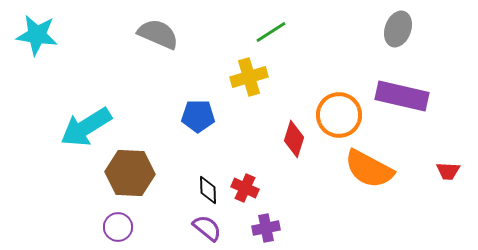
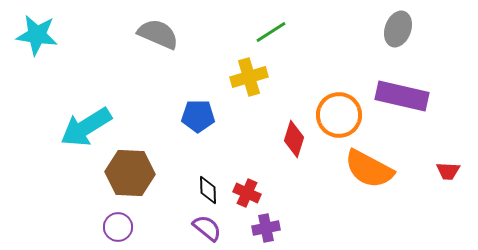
red cross: moved 2 px right, 5 px down
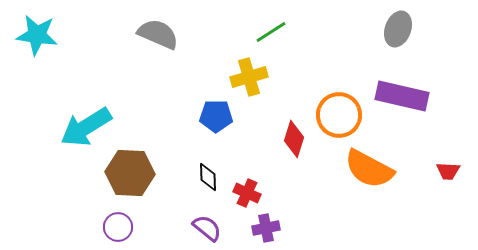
blue pentagon: moved 18 px right
black diamond: moved 13 px up
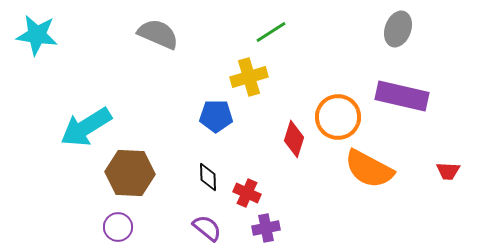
orange circle: moved 1 px left, 2 px down
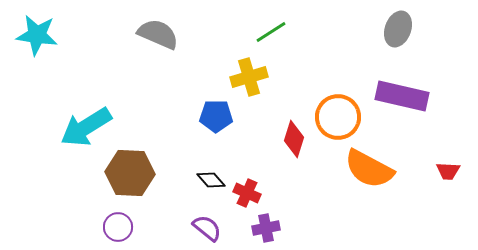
black diamond: moved 3 px right, 3 px down; rotated 40 degrees counterclockwise
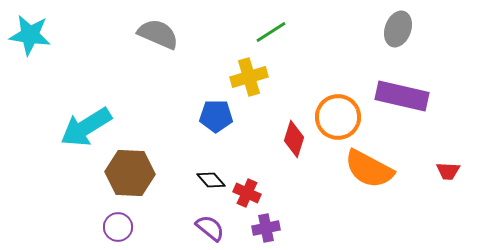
cyan star: moved 7 px left
purple semicircle: moved 3 px right
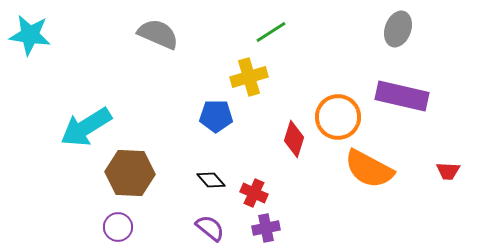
red cross: moved 7 px right
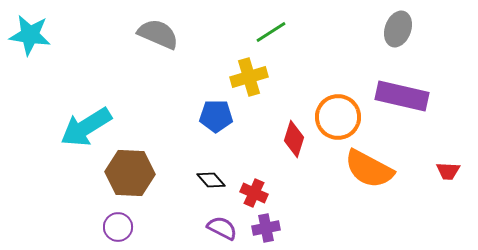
purple semicircle: moved 12 px right; rotated 12 degrees counterclockwise
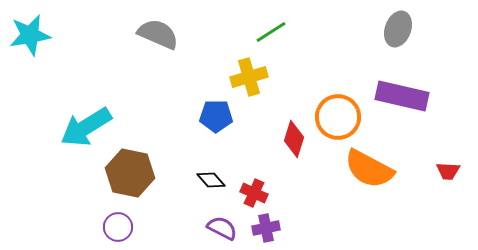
cyan star: rotated 18 degrees counterclockwise
brown hexagon: rotated 9 degrees clockwise
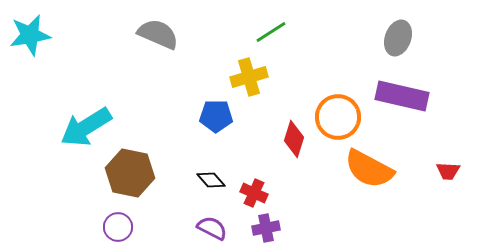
gray ellipse: moved 9 px down
purple semicircle: moved 10 px left
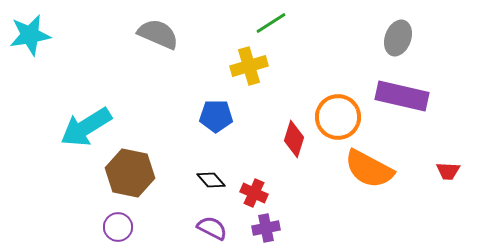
green line: moved 9 px up
yellow cross: moved 11 px up
